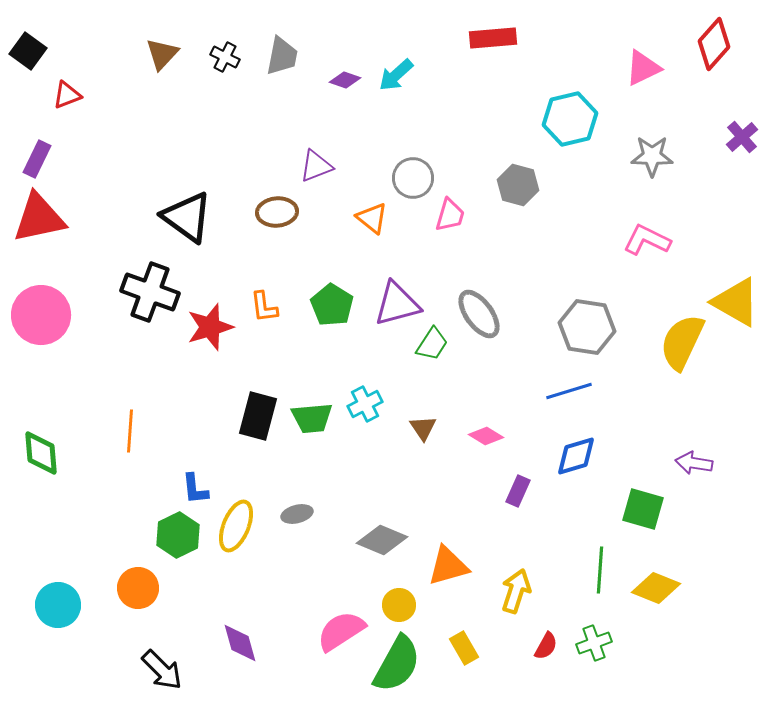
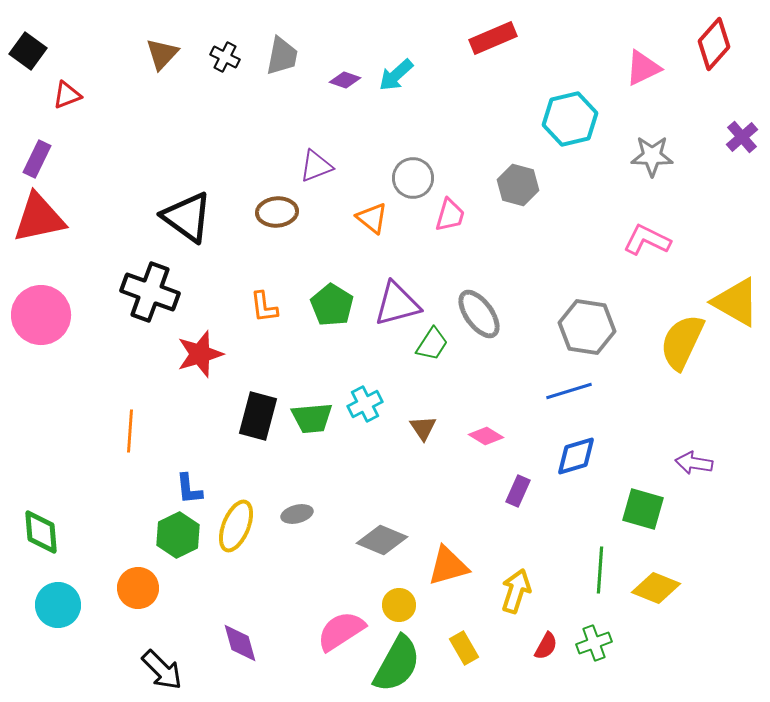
red rectangle at (493, 38): rotated 18 degrees counterclockwise
red star at (210, 327): moved 10 px left, 27 px down
green diamond at (41, 453): moved 79 px down
blue L-shape at (195, 489): moved 6 px left
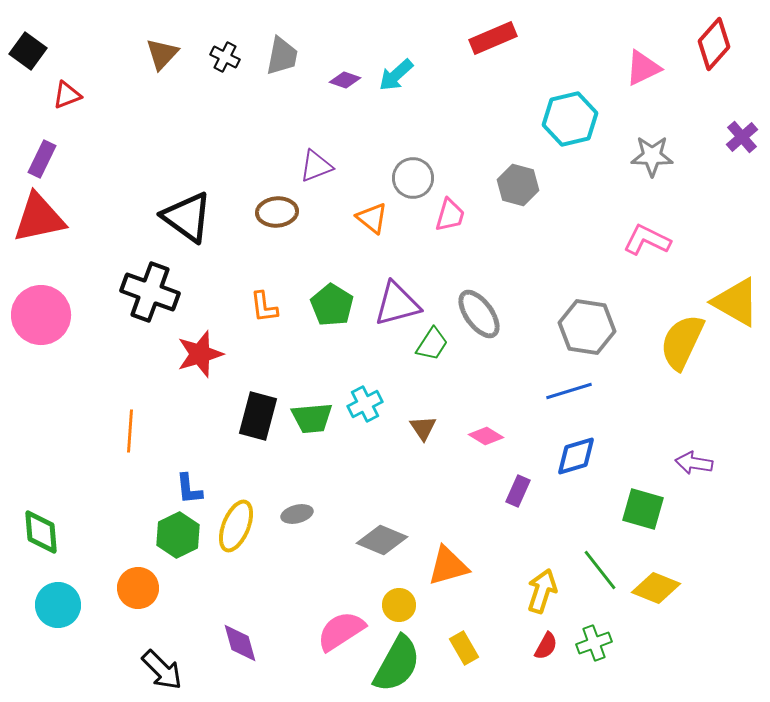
purple rectangle at (37, 159): moved 5 px right
green line at (600, 570): rotated 42 degrees counterclockwise
yellow arrow at (516, 591): moved 26 px right
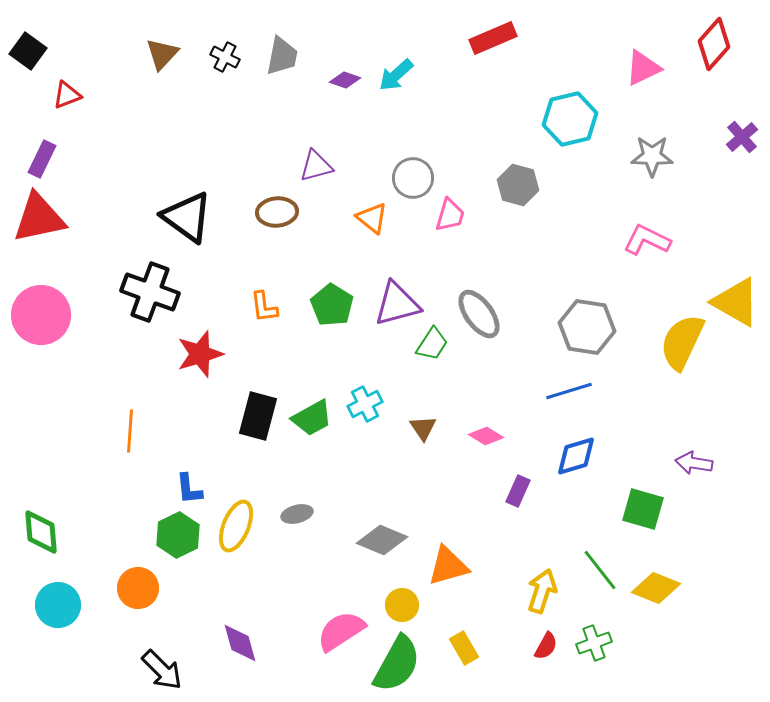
purple triangle at (316, 166): rotated 6 degrees clockwise
green trapezoid at (312, 418): rotated 24 degrees counterclockwise
yellow circle at (399, 605): moved 3 px right
